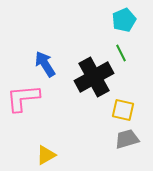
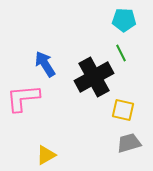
cyan pentagon: rotated 25 degrees clockwise
gray trapezoid: moved 2 px right, 4 px down
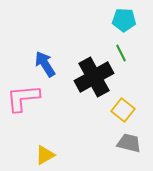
yellow square: rotated 25 degrees clockwise
gray trapezoid: rotated 30 degrees clockwise
yellow triangle: moved 1 px left
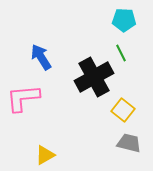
blue arrow: moved 4 px left, 7 px up
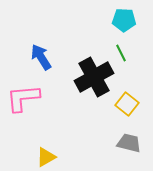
yellow square: moved 4 px right, 6 px up
yellow triangle: moved 1 px right, 2 px down
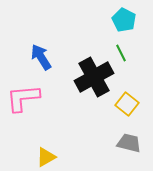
cyan pentagon: rotated 25 degrees clockwise
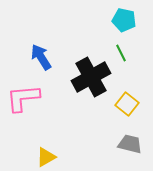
cyan pentagon: rotated 15 degrees counterclockwise
black cross: moved 3 px left
gray trapezoid: moved 1 px right, 1 px down
